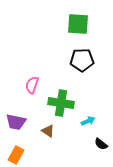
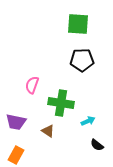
black semicircle: moved 4 px left, 1 px down
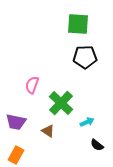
black pentagon: moved 3 px right, 3 px up
green cross: rotated 35 degrees clockwise
cyan arrow: moved 1 px left, 1 px down
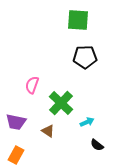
green square: moved 4 px up
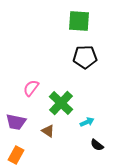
green square: moved 1 px right, 1 px down
pink semicircle: moved 1 px left, 3 px down; rotated 18 degrees clockwise
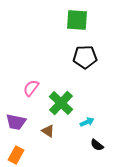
green square: moved 2 px left, 1 px up
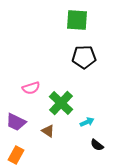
black pentagon: moved 1 px left
pink semicircle: rotated 144 degrees counterclockwise
purple trapezoid: rotated 15 degrees clockwise
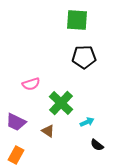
pink semicircle: moved 4 px up
